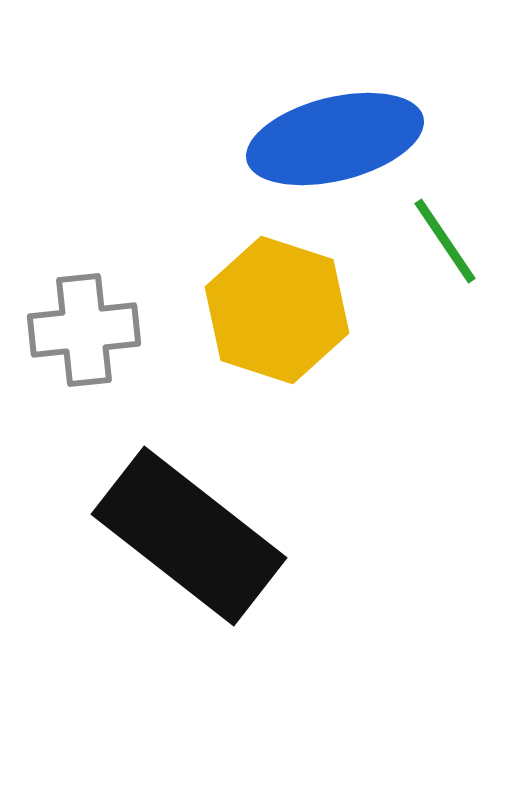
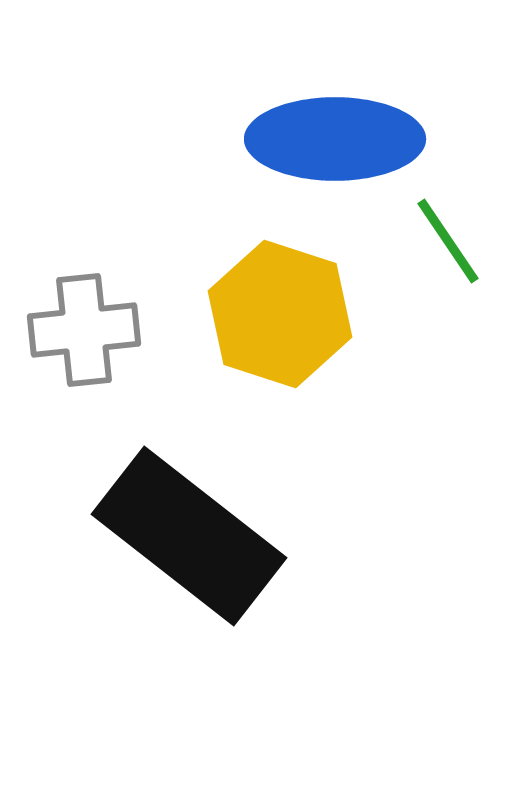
blue ellipse: rotated 14 degrees clockwise
green line: moved 3 px right
yellow hexagon: moved 3 px right, 4 px down
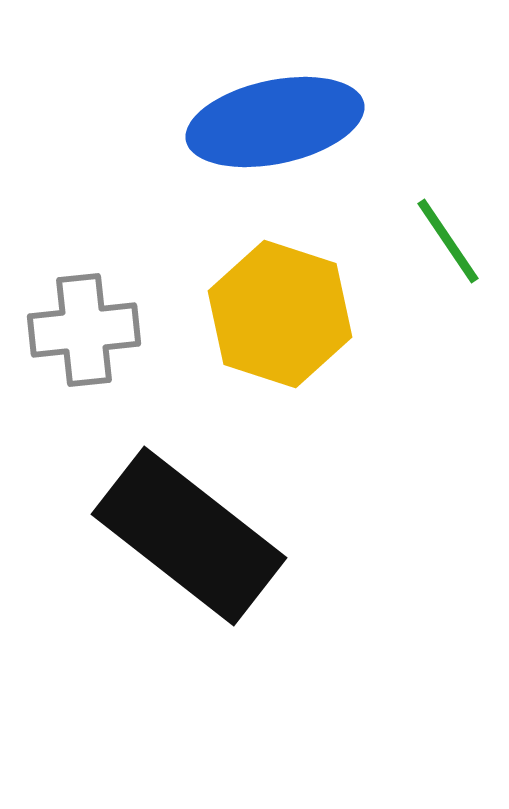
blue ellipse: moved 60 px left, 17 px up; rotated 12 degrees counterclockwise
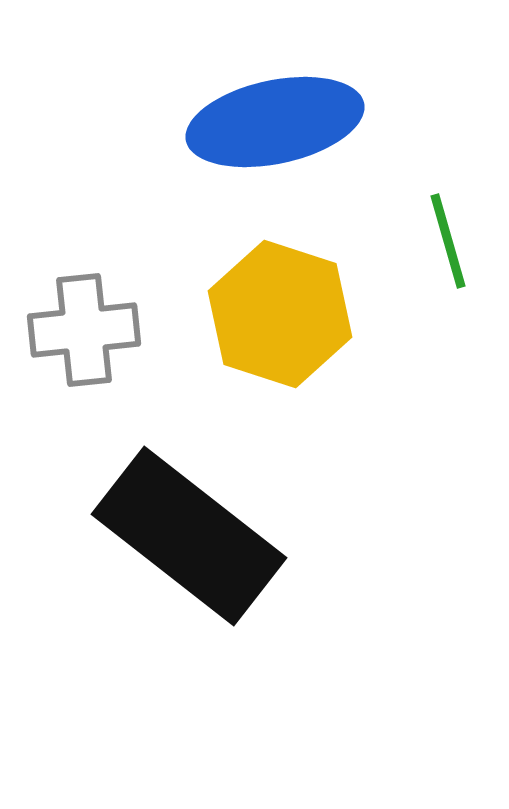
green line: rotated 18 degrees clockwise
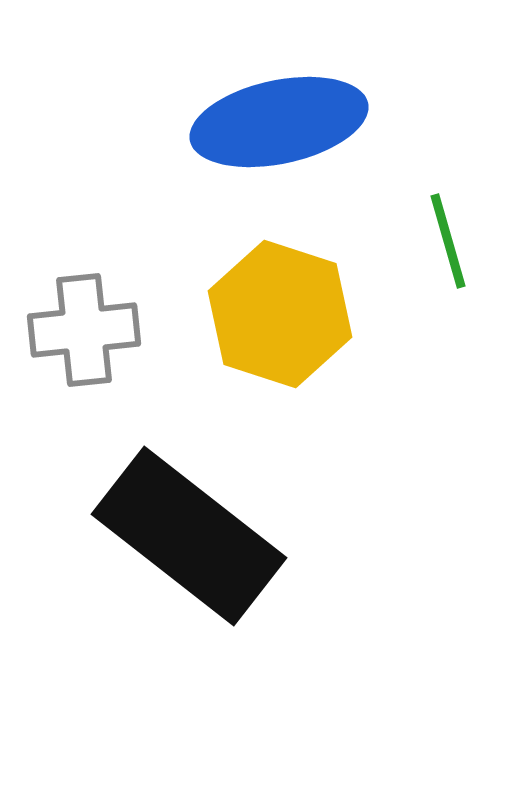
blue ellipse: moved 4 px right
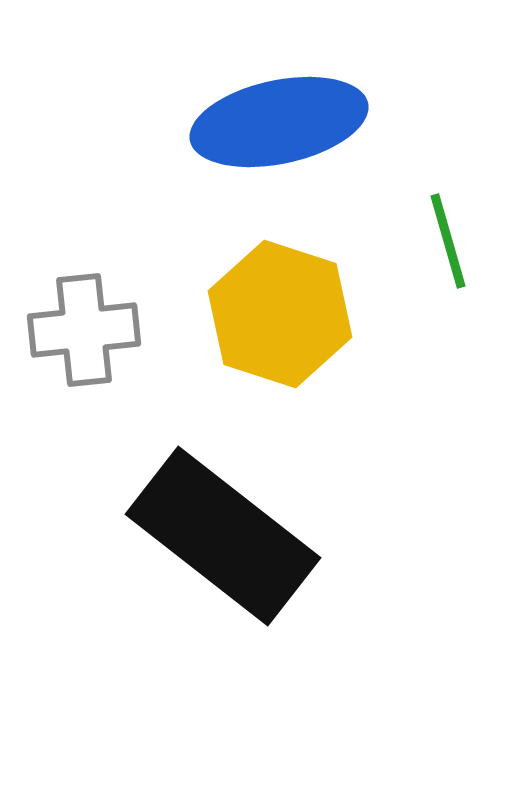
black rectangle: moved 34 px right
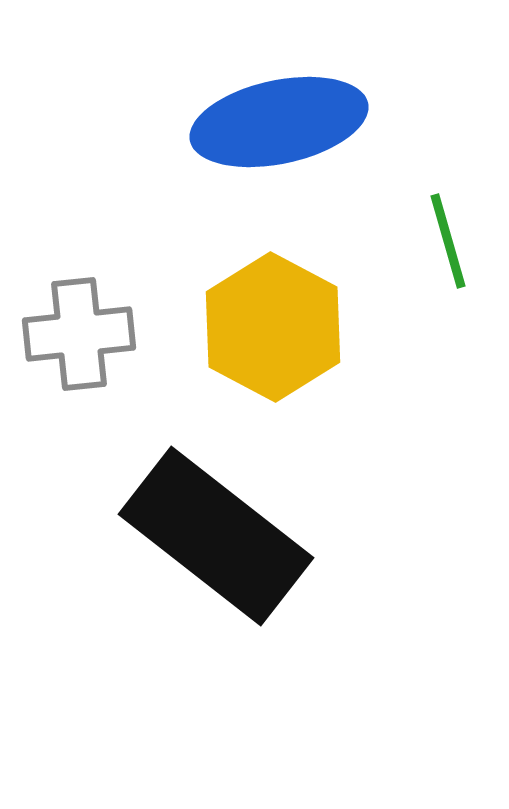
yellow hexagon: moved 7 px left, 13 px down; rotated 10 degrees clockwise
gray cross: moved 5 px left, 4 px down
black rectangle: moved 7 px left
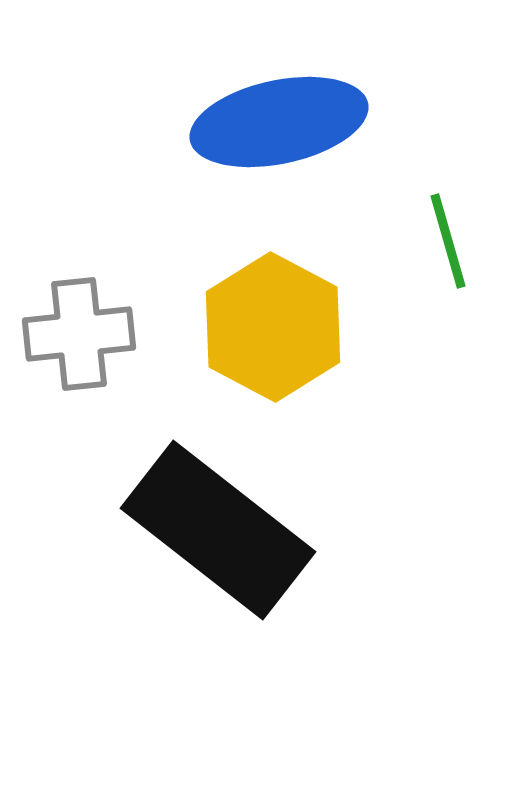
black rectangle: moved 2 px right, 6 px up
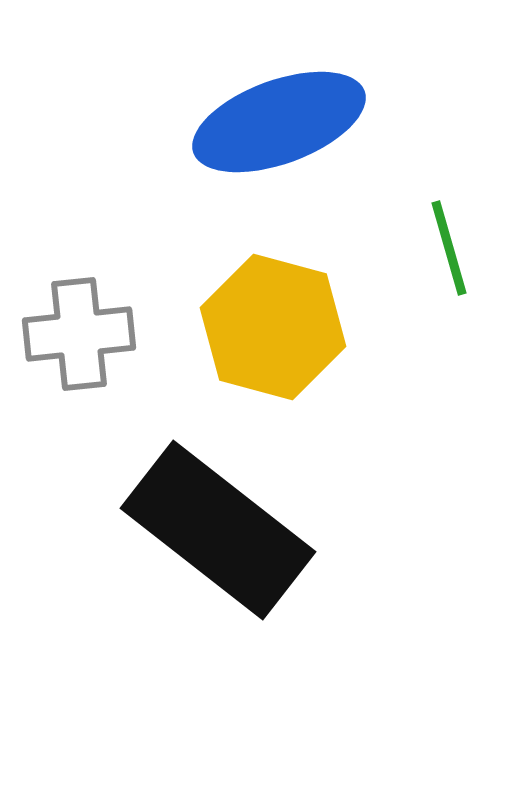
blue ellipse: rotated 8 degrees counterclockwise
green line: moved 1 px right, 7 px down
yellow hexagon: rotated 13 degrees counterclockwise
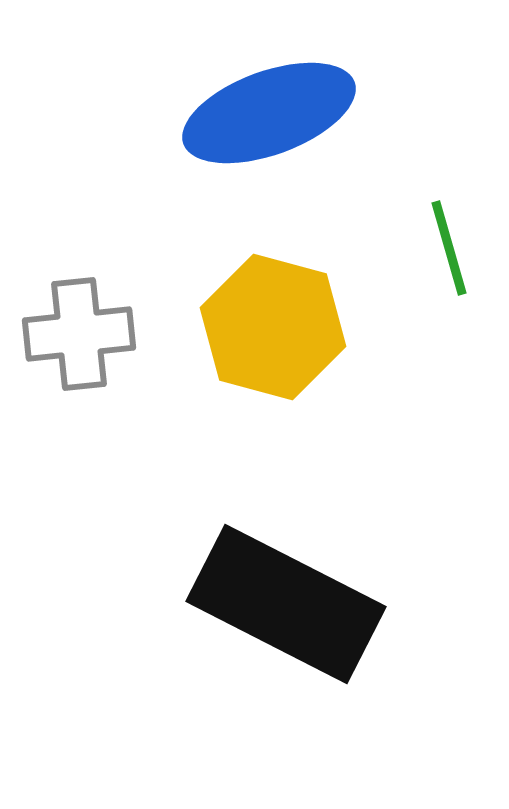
blue ellipse: moved 10 px left, 9 px up
black rectangle: moved 68 px right, 74 px down; rotated 11 degrees counterclockwise
